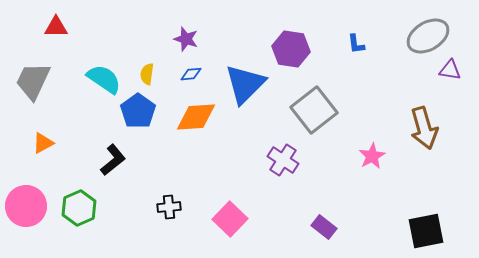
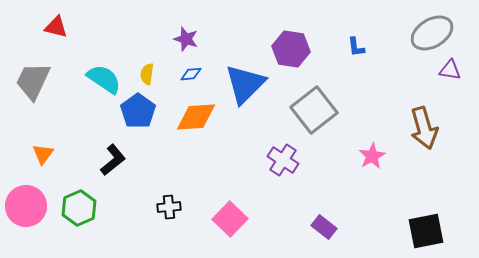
red triangle: rotated 15 degrees clockwise
gray ellipse: moved 4 px right, 3 px up
blue L-shape: moved 3 px down
orange triangle: moved 11 px down; rotated 25 degrees counterclockwise
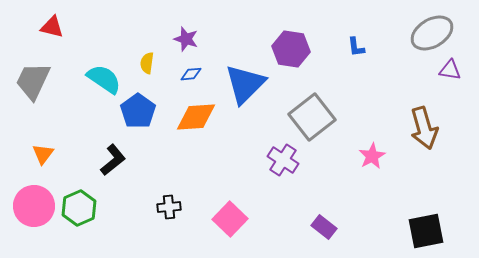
red triangle: moved 4 px left
yellow semicircle: moved 11 px up
gray square: moved 2 px left, 7 px down
pink circle: moved 8 px right
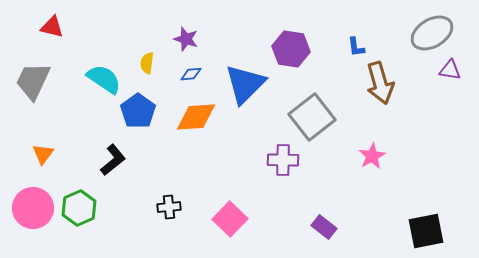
brown arrow: moved 44 px left, 45 px up
purple cross: rotated 32 degrees counterclockwise
pink circle: moved 1 px left, 2 px down
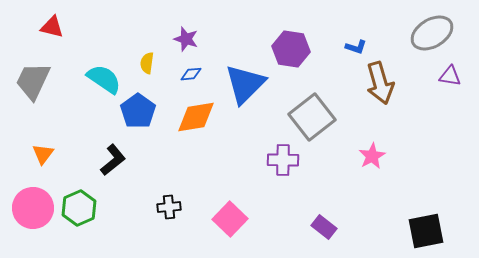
blue L-shape: rotated 65 degrees counterclockwise
purple triangle: moved 6 px down
orange diamond: rotated 6 degrees counterclockwise
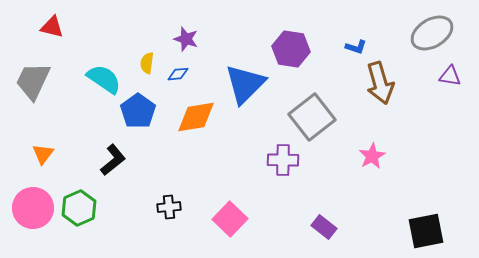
blue diamond: moved 13 px left
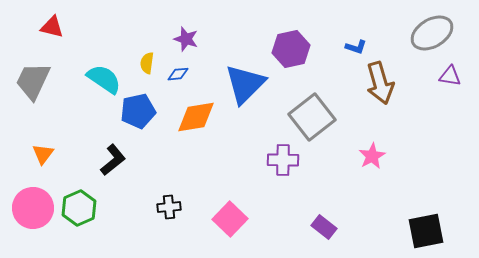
purple hexagon: rotated 21 degrees counterclockwise
blue pentagon: rotated 24 degrees clockwise
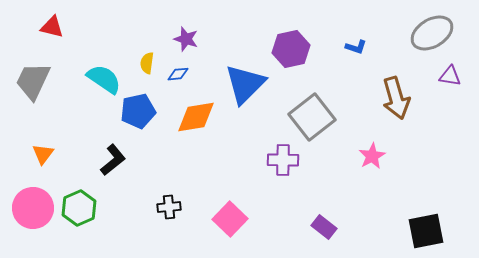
brown arrow: moved 16 px right, 15 px down
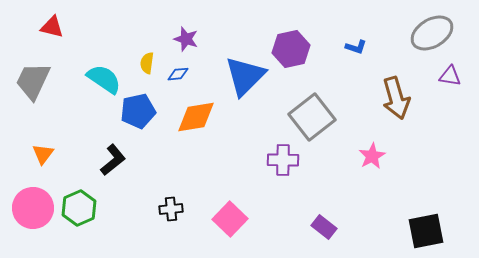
blue triangle: moved 8 px up
black cross: moved 2 px right, 2 px down
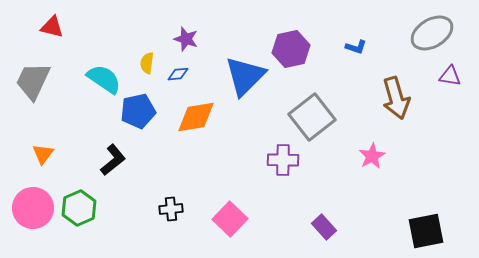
purple rectangle: rotated 10 degrees clockwise
